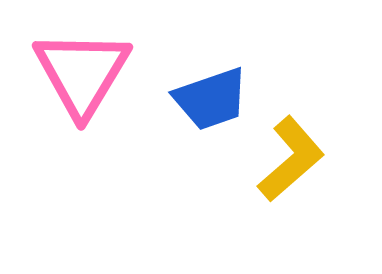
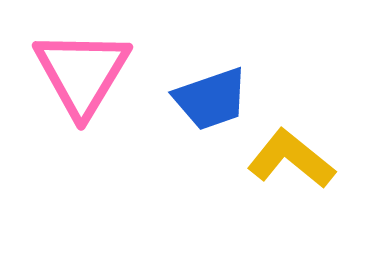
yellow L-shape: rotated 100 degrees counterclockwise
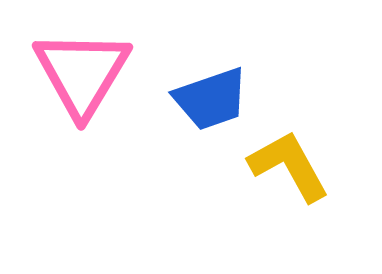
yellow L-shape: moved 2 px left, 7 px down; rotated 22 degrees clockwise
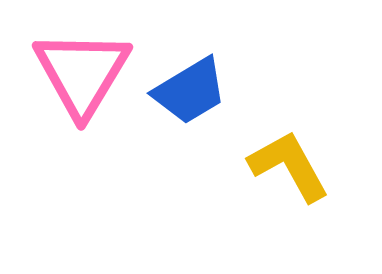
blue trapezoid: moved 21 px left, 8 px up; rotated 12 degrees counterclockwise
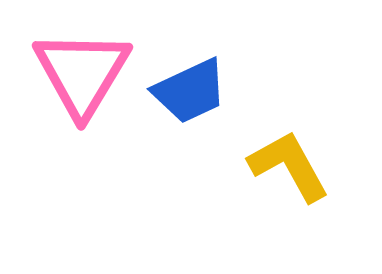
blue trapezoid: rotated 6 degrees clockwise
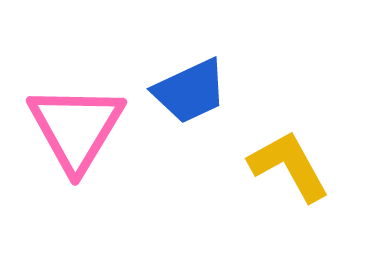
pink triangle: moved 6 px left, 55 px down
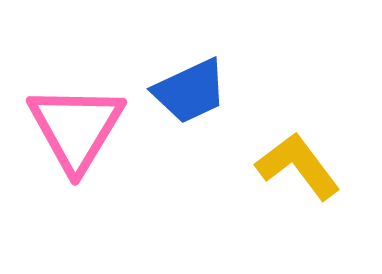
yellow L-shape: moved 9 px right; rotated 8 degrees counterclockwise
